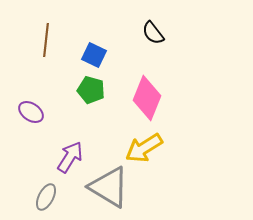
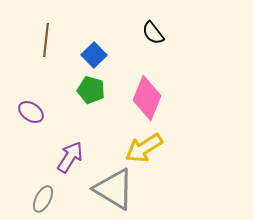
blue square: rotated 20 degrees clockwise
gray triangle: moved 5 px right, 2 px down
gray ellipse: moved 3 px left, 2 px down
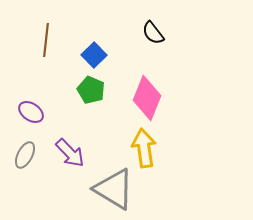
green pentagon: rotated 8 degrees clockwise
yellow arrow: rotated 114 degrees clockwise
purple arrow: moved 4 px up; rotated 104 degrees clockwise
gray ellipse: moved 18 px left, 44 px up
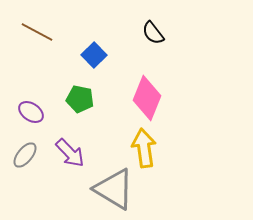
brown line: moved 9 px left, 8 px up; rotated 68 degrees counterclockwise
green pentagon: moved 11 px left, 9 px down; rotated 12 degrees counterclockwise
gray ellipse: rotated 12 degrees clockwise
